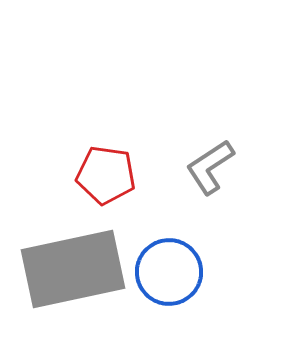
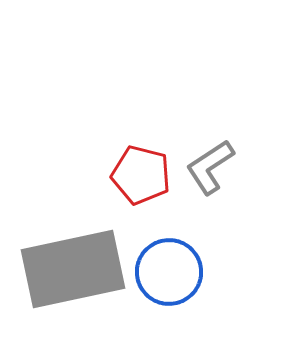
red pentagon: moved 35 px right; rotated 6 degrees clockwise
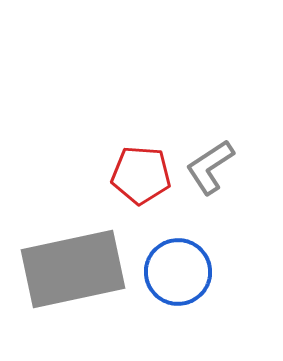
red pentagon: rotated 10 degrees counterclockwise
blue circle: moved 9 px right
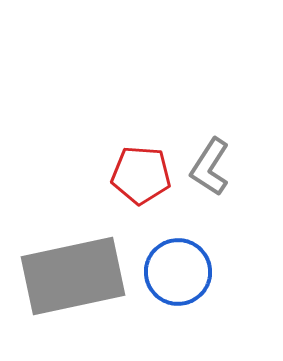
gray L-shape: rotated 24 degrees counterclockwise
gray rectangle: moved 7 px down
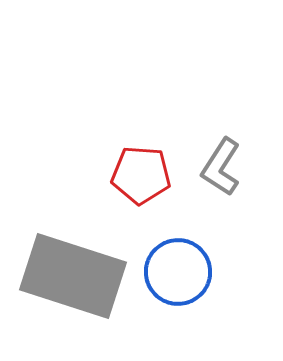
gray L-shape: moved 11 px right
gray rectangle: rotated 30 degrees clockwise
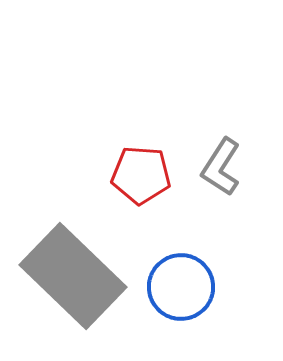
blue circle: moved 3 px right, 15 px down
gray rectangle: rotated 26 degrees clockwise
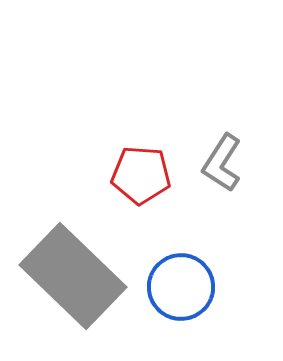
gray L-shape: moved 1 px right, 4 px up
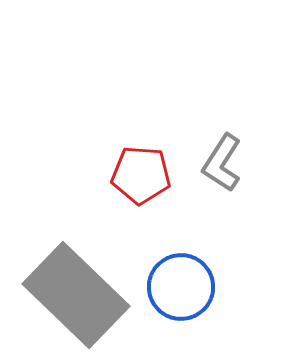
gray rectangle: moved 3 px right, 19 px down
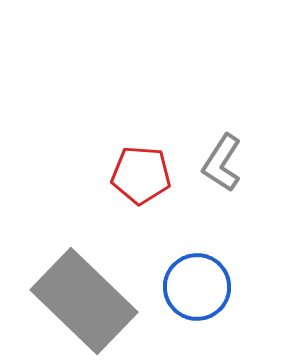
blue circle: moved 16 px right
gray rectangle: moved 8 px right, 6 px down
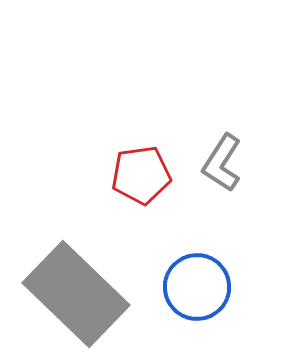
red pentagon: rotated 12 degrees counterclockwise
gray rectangle: moved 8 px left, 7 px up
